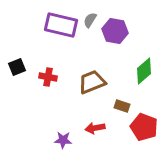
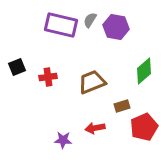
purple hexagon: moved 1 px right, 4 px up
red cross: rotated 18 degrees counterclockwise
brown rectangle: rotated 35 degrees counterclockwise
red pentagon: rotated 28 degrees clockwise
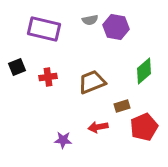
gray semicircle: rotated 133 degrees counterclockwise
purple rectangle: moved 17 px left, 4 px down
red arrow: moved 3 px right, 1 px up
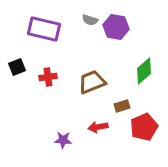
gray semicircle: rotated 28 degrees clockwise
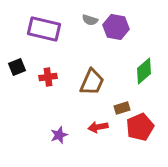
brown trapezoid: rotated 136 degrees clockwise
brown rectangle: moved 2 px down
red pentagon: moved 4 px left
purple star: moved 4 px left, 5 px up; rotated 24 degrees counterclockwise
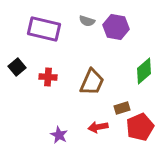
gray semicircle: moved 3 px left, 1 px down
black square: rotated 18 degrees counterclockwise
red cross: rotated 12 degrees clockwise
purple star: rotated 24 degrees counterclockwise
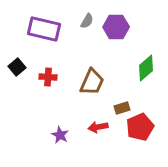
gray semicircle: rotated 77 degrees counterclockwise
purple hexagon: rotated 10 degrees counterclockwise
green diamond: moved 2 px right, 3 px up
purple star: moved 1 px right
